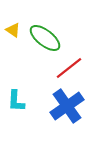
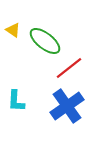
green ellipse: moved 3 px down
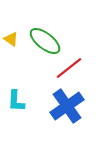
yellow triangle: moved 2 px left, 9 px down
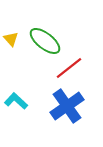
yellow triangle: rotated 14 degrees clockwise
cyan L-shape: rotated 130 degrees clockwise
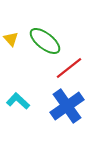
cyan L-shape: moved 2 px right
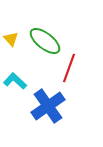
red line: rotated 32 degrees counterclockwise
cyan L-shape: moved 3 px left, 20 px up
blue cross: moved 19 px left
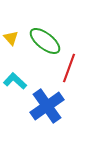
yellow triangle: moved 1 px up
blue cross: moved 1 px left
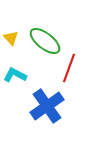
cyan L-shape: moved 6 px up; rotated 15 degrees counterclockwise
